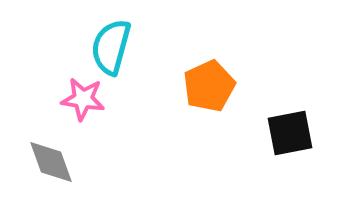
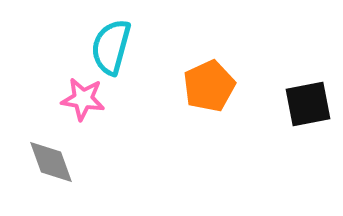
black square: moved 18 px right, 29 px up
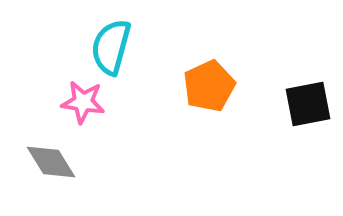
pink star: moved 3 px down
gray diamond: rotated 12 degrees counterclockwise
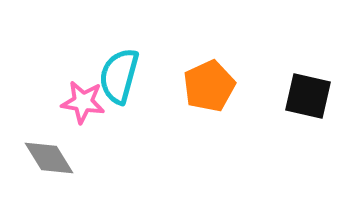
cyan semicircle: moved 8 px right, 29 px down
black square: moved 8 px up; rotated 24 degrees clockwise
gray diamond: moved 2 px left, 4 px up
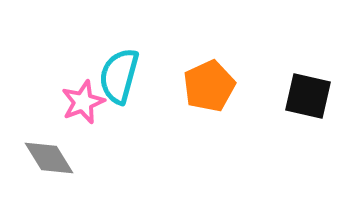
pink star: rotated 30 degrees counterclockwise
